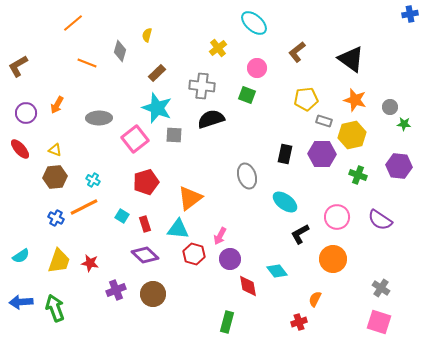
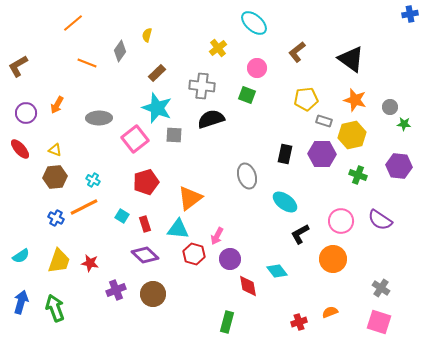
gray diamond at (120, 51): rotated 20 degrees clockwise
pink circle at (337, 217): moved 4 px right, 4 px down
pink arrow at (220, 236): moved 3 px left
orange semicircle at (315, 299): moved 15 px right, 13 px down; rotated 42 degrees clockwise
blue arrow at (21, 302): rotated 110 degrees clockwise
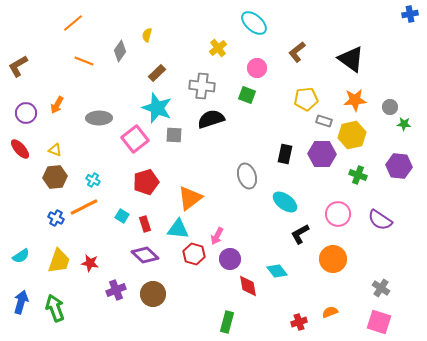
orange line at (87, 63): moved 3 px left, 2 px up
orange star at (355, 100): rotated 20 degrees counterclockwise
pink circle at (341, 221): moved 3 px left, 7 px up
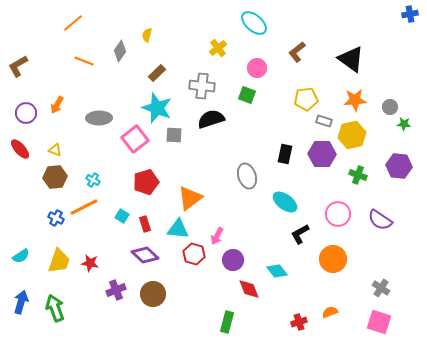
purple circle at (230, 259): moved 3 px right, 1 px down
red diamond at (248, 286): moved 1 px right, 3 px down; rotated 10 degrees counterclockwise
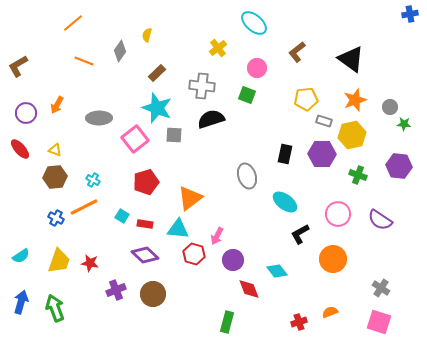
orange star at (355, 100): rotated 15 degrees counterclockwise
red rectangle at (145, 224): rotated 63 degrees counterclockwise
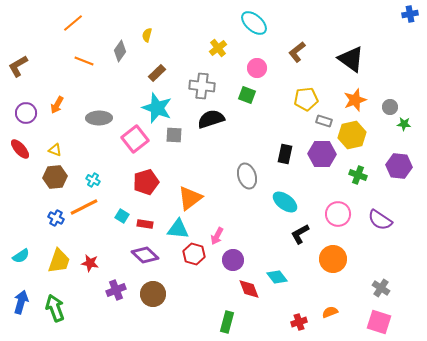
cyan diamond at (277, 271): moved 6 px down
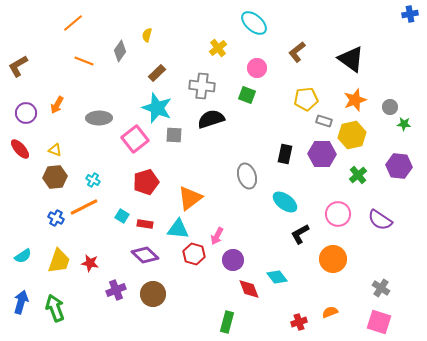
green cross at (358, 175): rotated 30 degrees clockwise
cyan semicircle at (21, 256): moved 2 px right
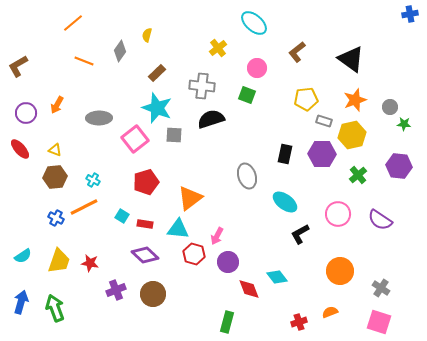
orange circle at (333, 259): moved 7 px right, 12 px down
purple circle at (233, 260): moved 5 px left, 2 px down
